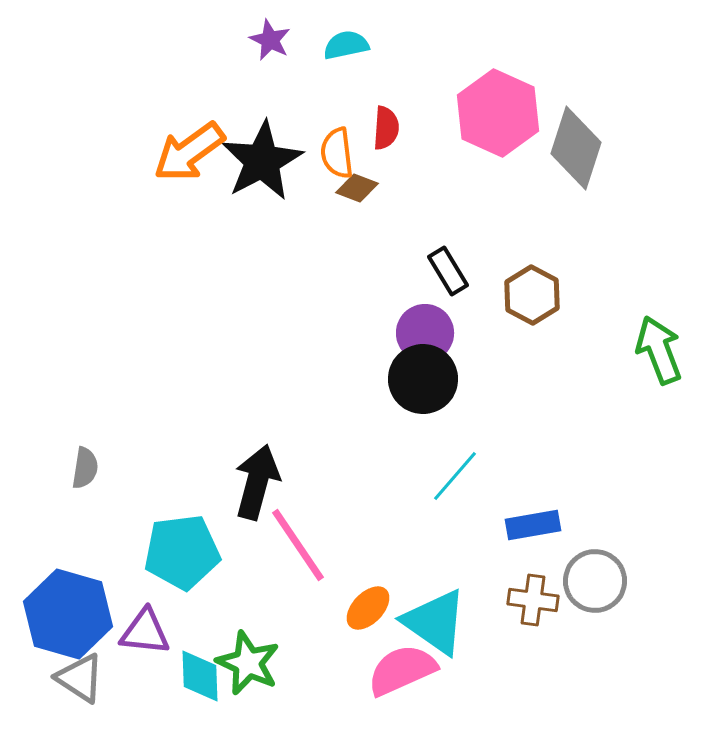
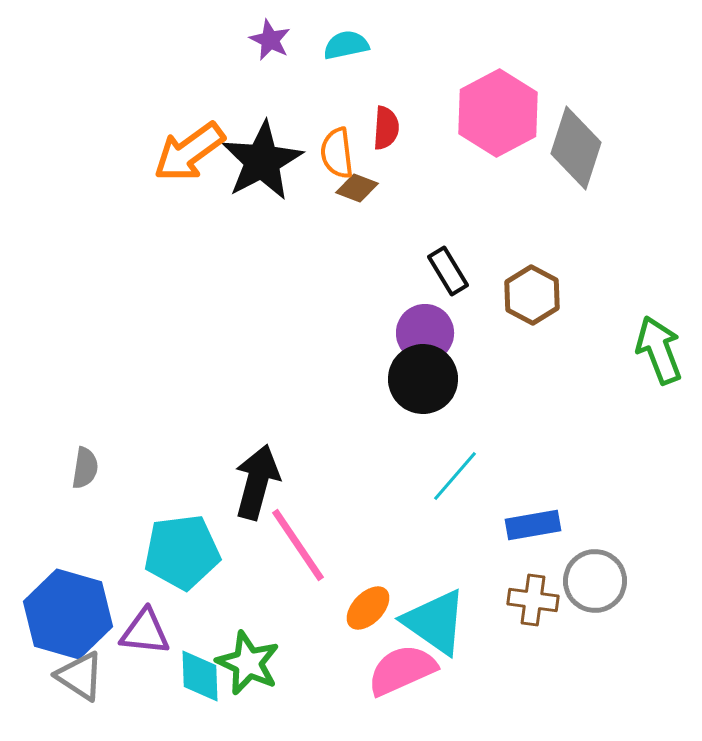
pink hexagon: rotated 8 degrees clockwise
gray triangle: moved 2 px up
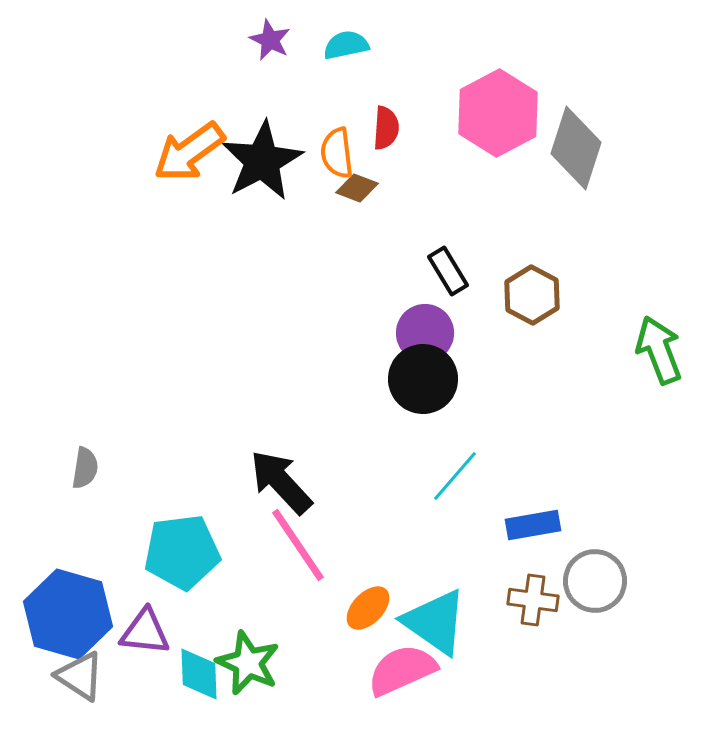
black arrow: moved 24 px right; rotated 58 degrees counterclockwise
cyan diamond: moved 1 px left, 2 px up
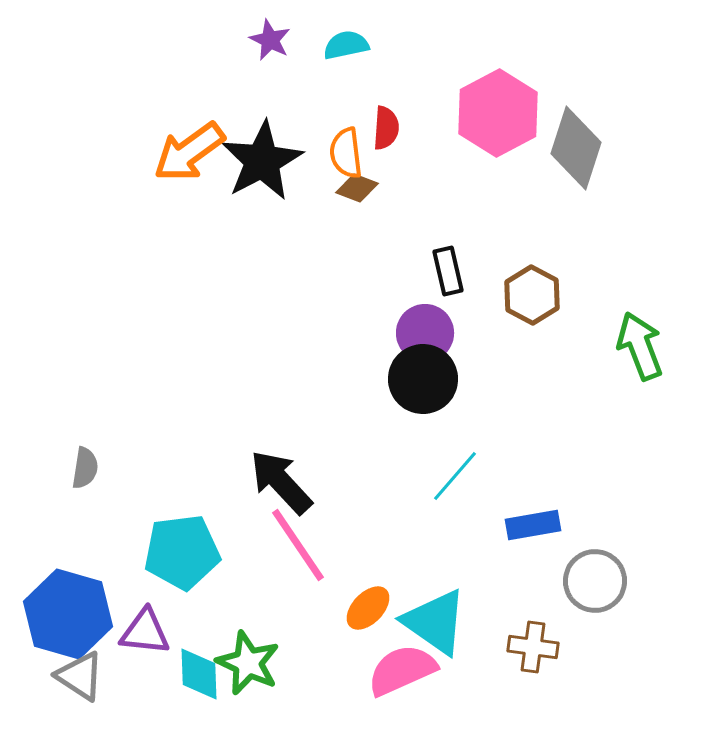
orange semicircle: moved 9 px right
black rectangle: rotated 18 degrees clockwise
green arrow: moved 19 px left, 4 px up
brown cross: moved 47 px down
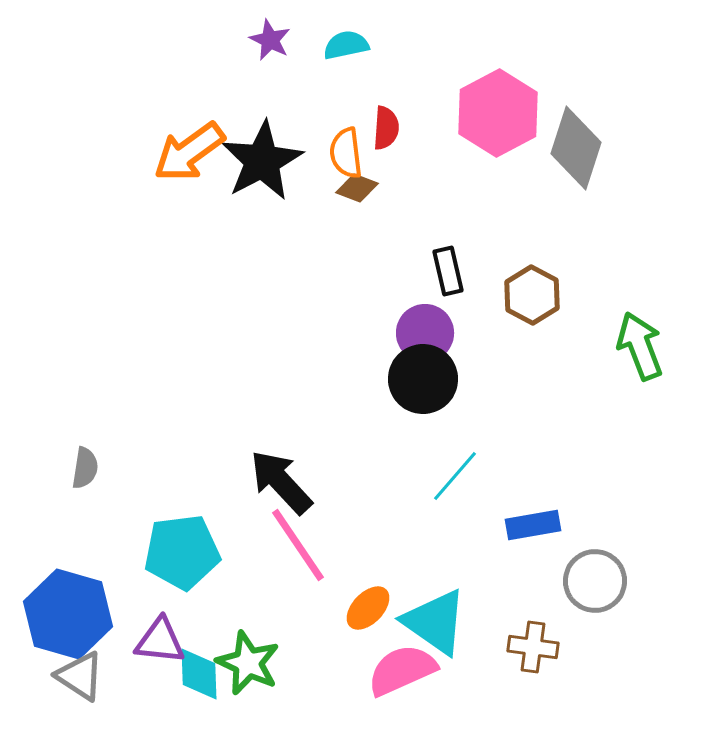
purple triangle: moved 15 px right, 9 px down
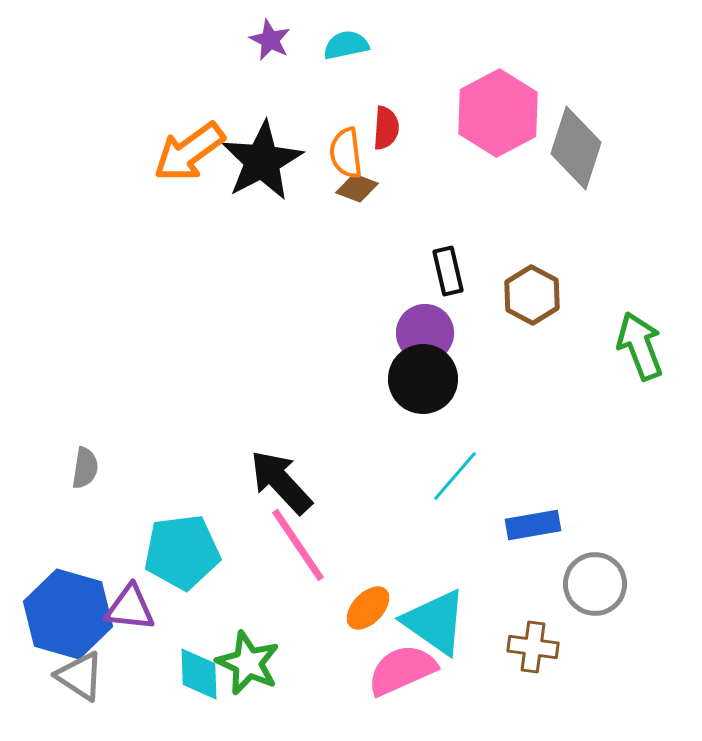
gray circle: moved 3 px down
purple triangle: moved 30 px left, 33 px up
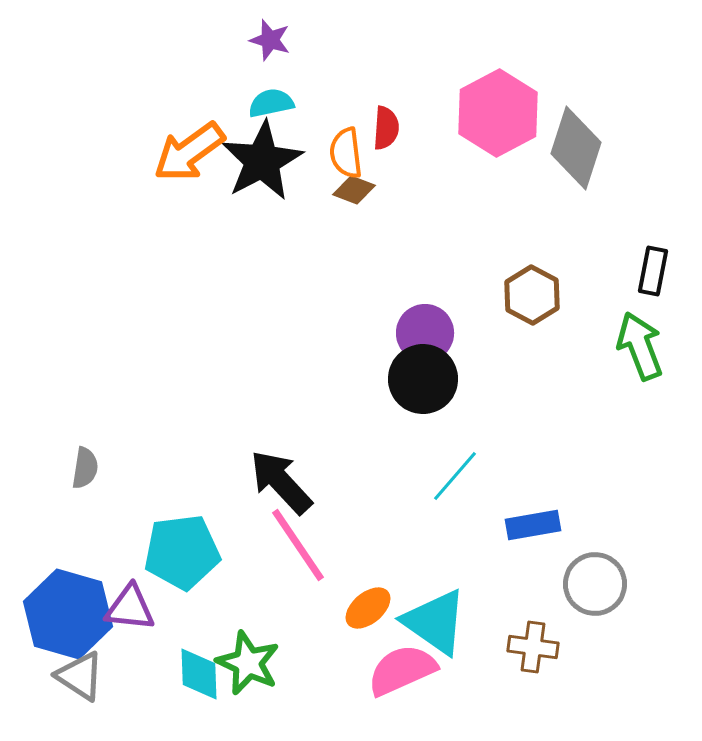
purple star: rotated 9 degrees counterclockwise
cyan semicircle: moved 75 px left, 58 px down
brown diamond: moved 3 px left, 2 px down
black rectangle: moved 205 px right; rotated 24 degrees clockwise
orange ellipse: rotated 6 degrees clockwise
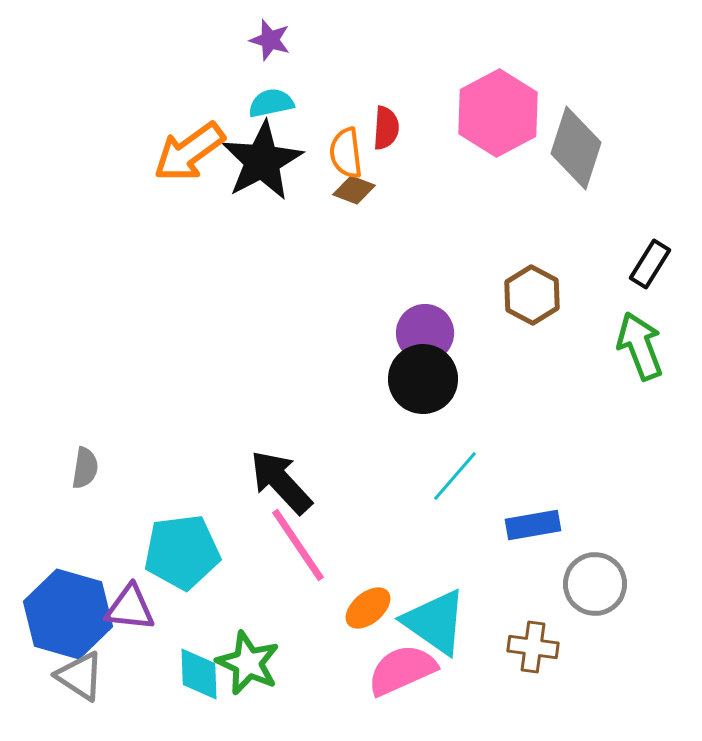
black rectangle: moved 3 px left, 7 px up; rotated 21 degrees clockwise
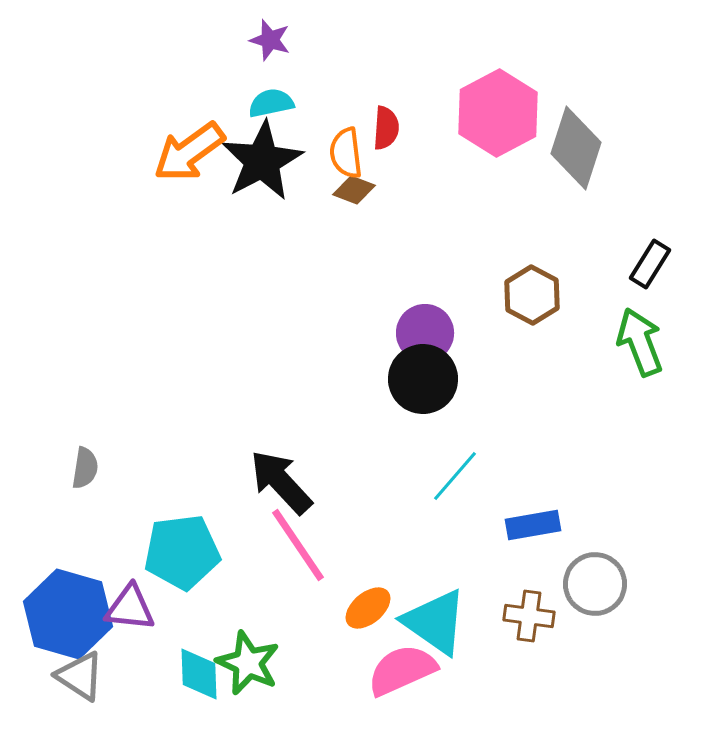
green arrow: moved 4 px up
brown cross: moved 4 px left, 31 px up
